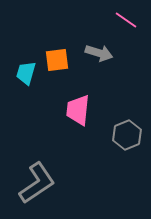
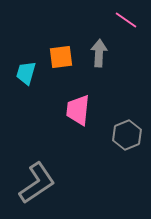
gray arrow: rotated 104 degrees counterclockwise
orange square: moved 4 px right, 3 px up
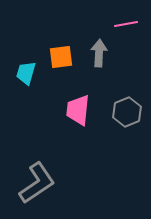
pink line: moved 4 px down; rotated 45 degrees counterclockwise
gray hexagon: moved 23 px up
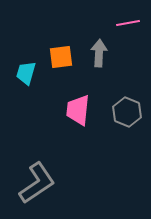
pink line: moved 2 px right, 1 px up
gray hexagon: rotated 16 degrees counterclockwise
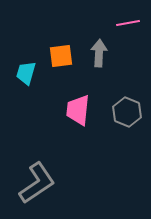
orange square: moved 1 px up
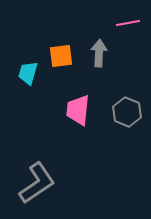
cyan trapezoid: moved 2 px right
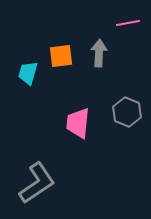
pink trapezoid: moved 13 px down
